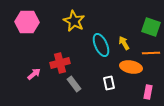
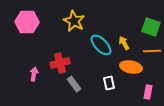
cyan ellipse: rotated 20 degrees counterclockwise
orange line: moved 1 px right, 2 px up
pink arrow: rotated 40 degrees counterclockwise
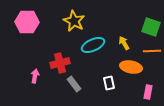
cyan ellipse: moved 8 px left; rotated 70 degrees counterclockwise
pink arrow: moved 1 px right, 2 px down
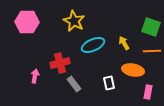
orange ellipse: moved 2 px right, 3 px down
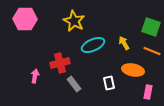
pink hexagon: moved 2 px left, 3 px up
orange line: rotated 24 degrees clockwise
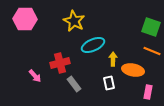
yellow arrow: moved 11 px left, 16 px down; rotated 32 degrees clockwise
pink arrow: rotated 128 degrees clockwise
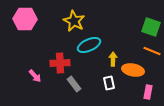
cyan ellipse: moved 4 px left
red cross: rotated 12 degrees clockwise
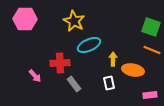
orange line: moved 1 px up
pink rectangle: moved 2 px right, 3 px down; rotated 72 degrees clockwise
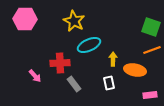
orange line: rotated 42 degrees counterclockwise
orange ellipse: moved 2 px right
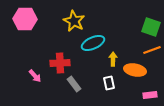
cyan ellipse: moved 4 px right, 2 px up
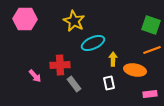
green square: moved 2 px up
red cross: moved 2 px down
pink rectangle: moved 1 px up
